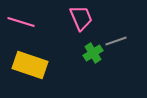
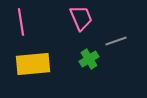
pink line: rotated 64 degrees clockwise
green cross: moved 4 px left, 6 px down
yellow rectangle: moved 3 px right, 1 px up; rotated 24 degrees counterclockwise
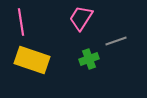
pink trapezoid: rotated 124 degrees counterclockwise
green cross: rotated 12 degrees clockwise
yellow rectangle: moved 1 px left, 4 px up; rotated 24 degrees clockwise
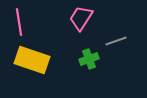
pink line: moved 2 px left
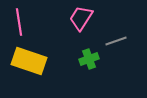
yellow rectangle: moved 3 px left, 1 px down
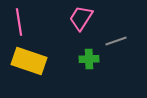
green cross: rotated 18 degrees clockwise
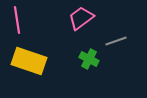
pink trapezoid: rotated 20 degrees clockwise
pink line: moved 2 px left, 2 px up
green cross: rotated 30 degrees clockwise
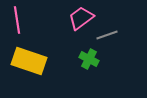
gray line: moved 9 px left, 6 px up
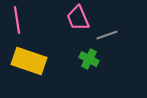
pink trapezoid: moved 3 px left; rotated 76 degrees counterclockwise
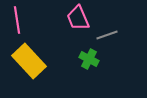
yellow rectangle: rotated 28 degrees clockwise
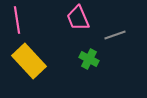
gray line: moved 8 px right
